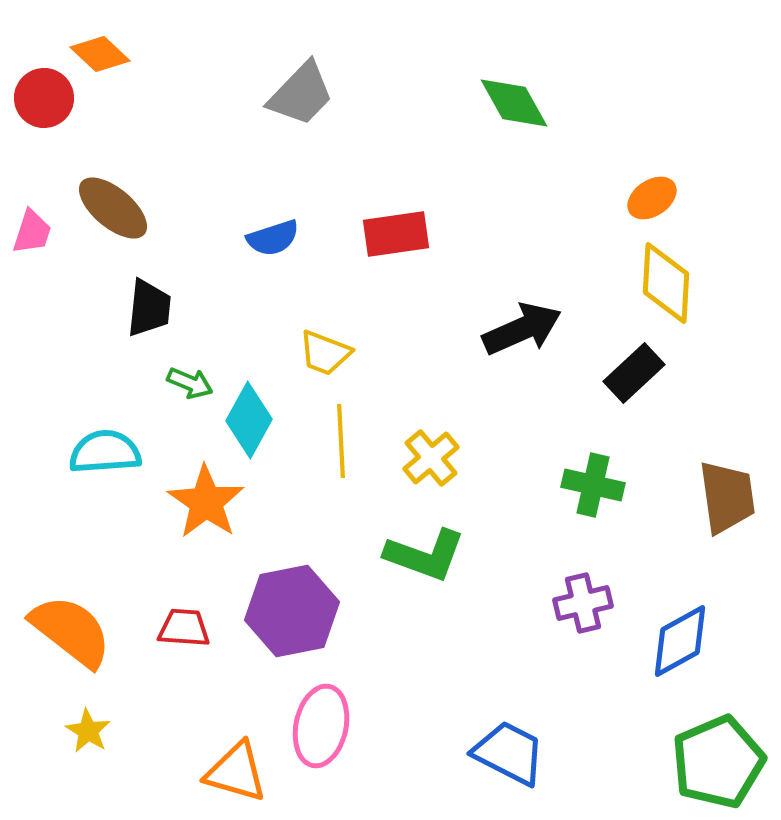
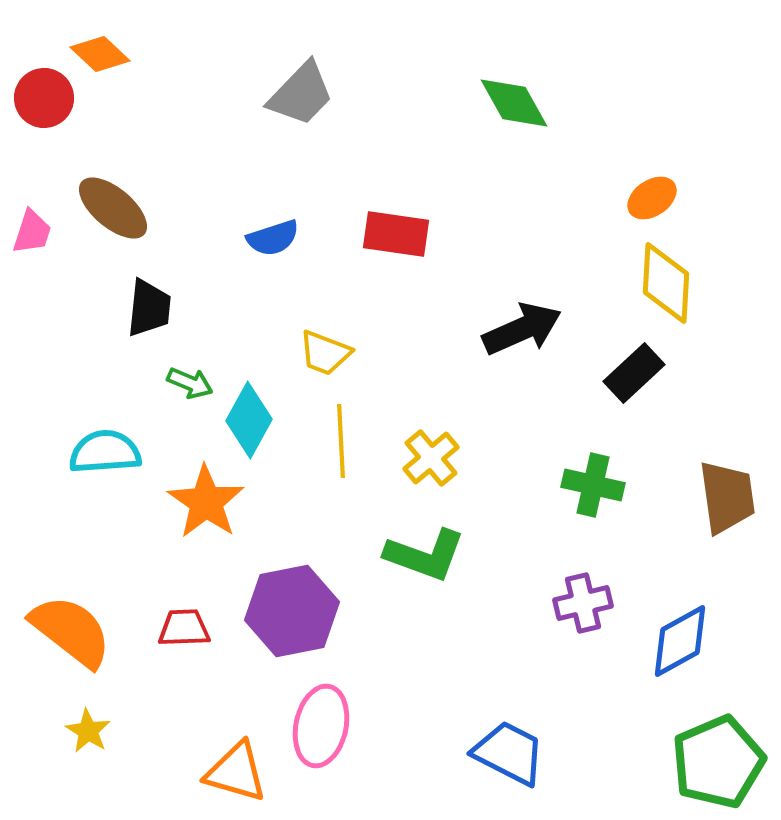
red rectangle: rotated 16 degrees clockwise
red trapezoid: rotated 6 degrees counterclockwise
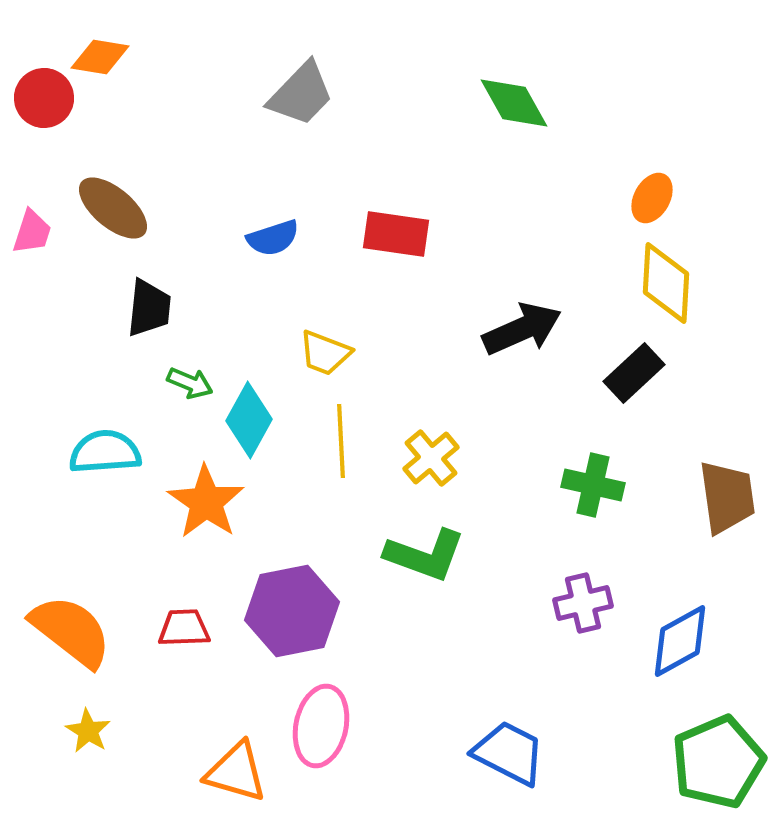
orange diamond: moved 3 px down; rotated 34 degrees counterclockwise
orange ellipse: rotated 27 degrees counterclockwise
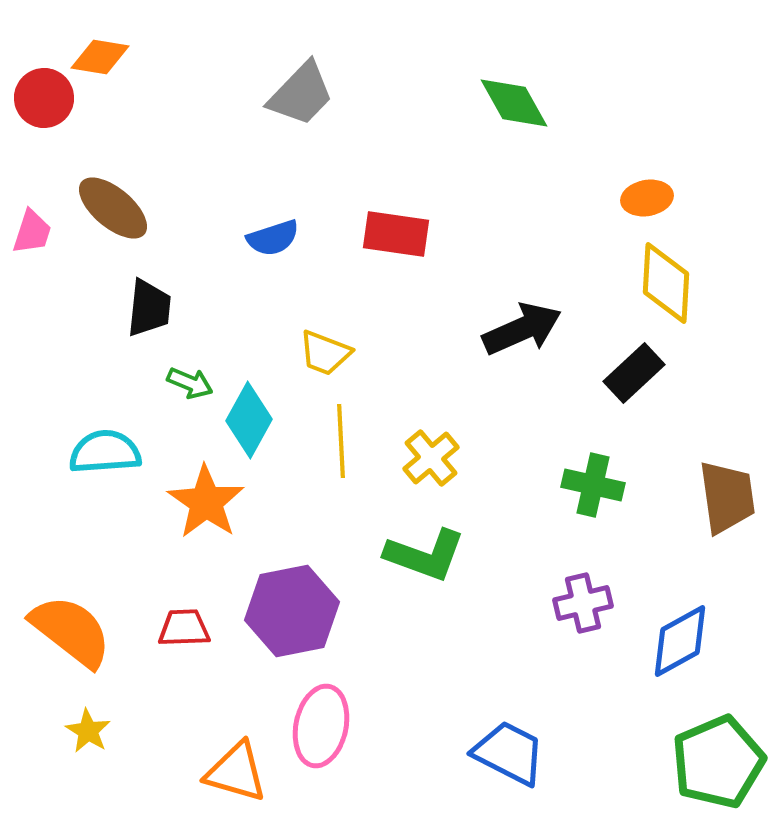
orange ellipse: moved 5 px left; rotated 51 degrees clockwise
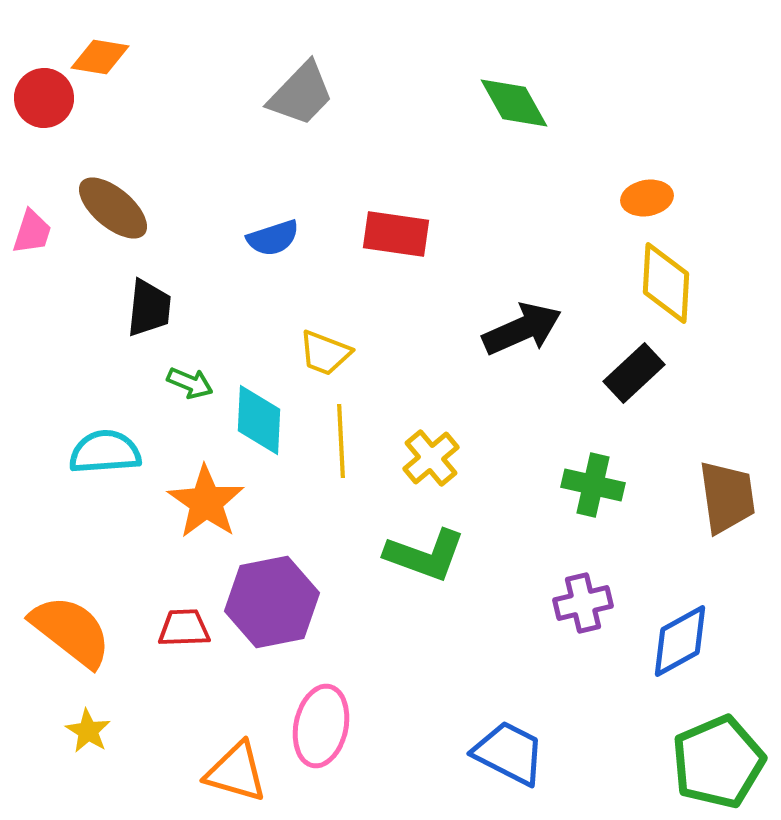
cyan diamond: moved 10 px right; rotated 26 degrees counterclockwise
purple hexagon: moved 20 px left, 9 px up
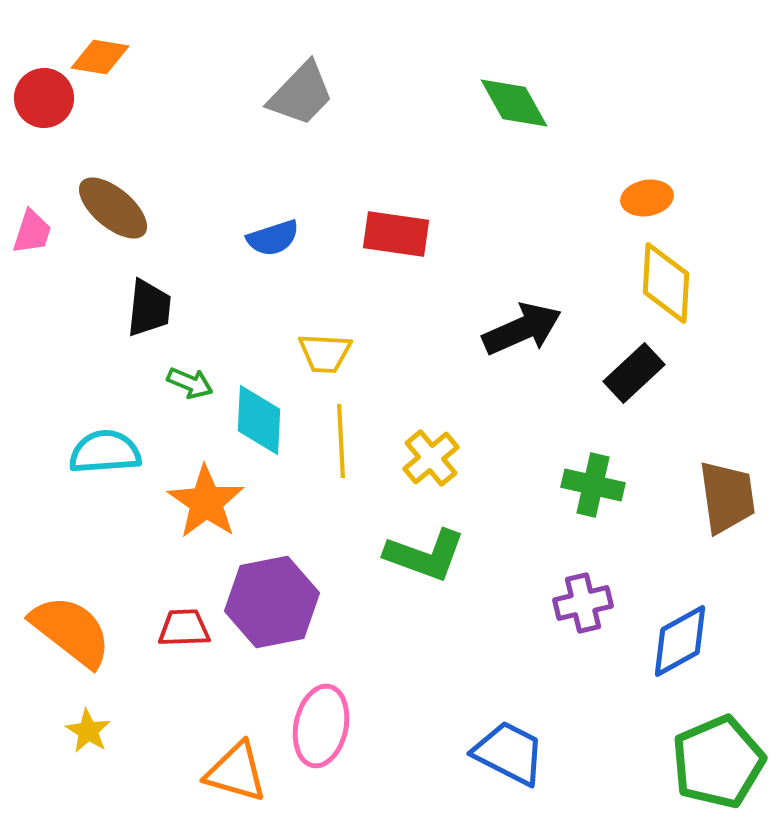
yellow trapezoid: rotated 18 degrees counterclockwise
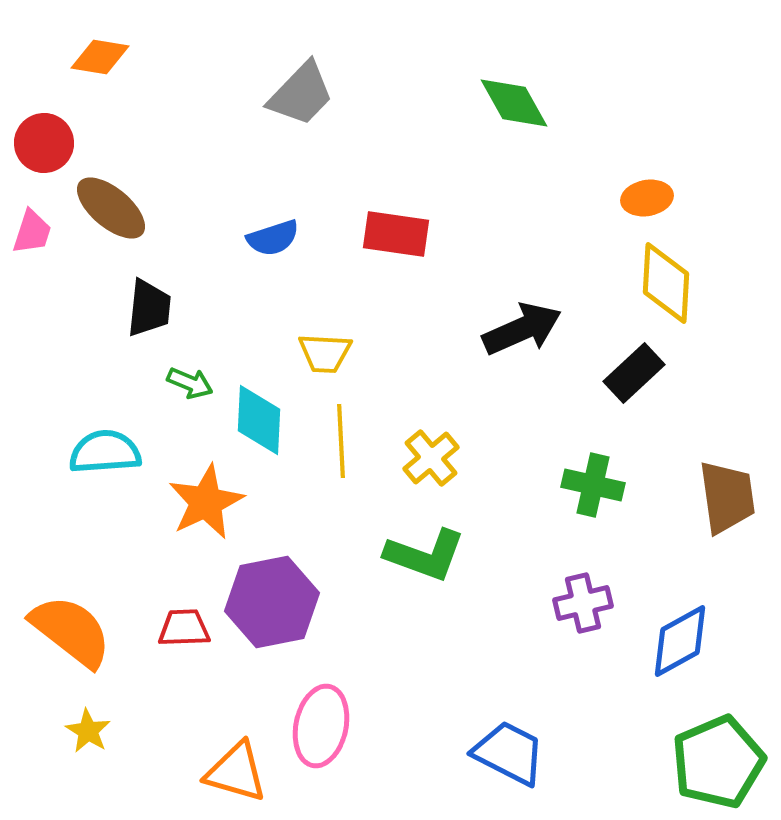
red circle: moved 45 px down
brown ellipse: moved 2 px left
orange star: rotated 12 degrees clockwise
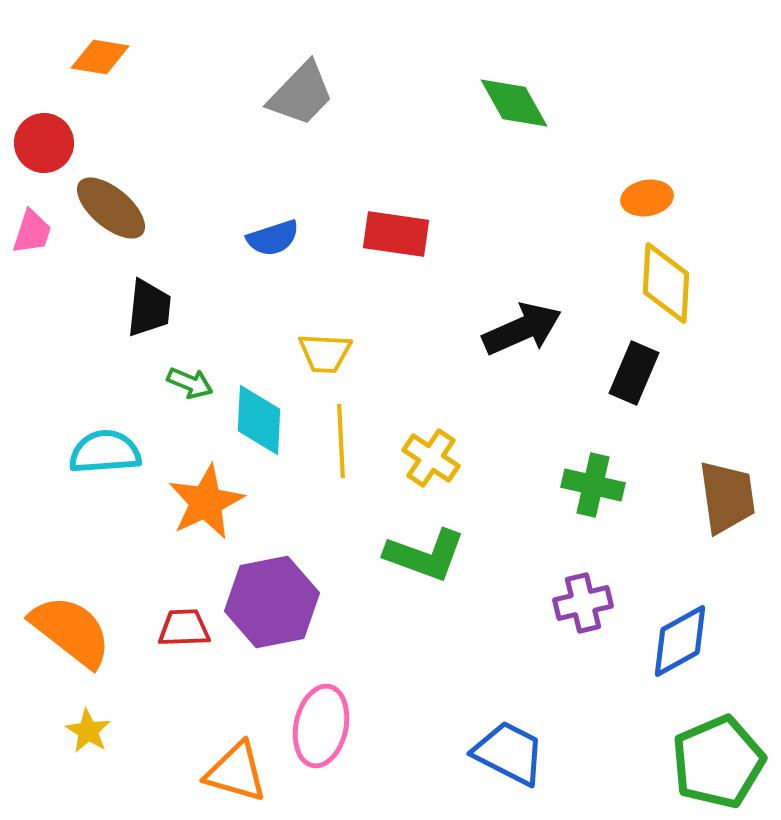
black rectangle: rotated 24 degrees counterclockwise
yellow cross: rotated 16 degrees counterclockwise
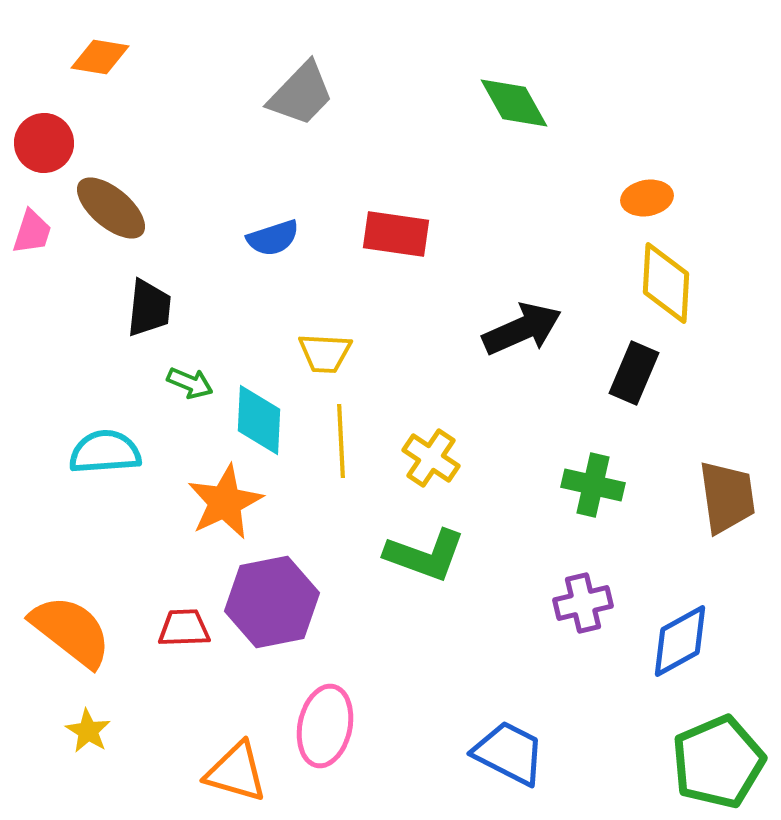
orange star: moved 19 px right
pink ellipse: moved 4 px right
